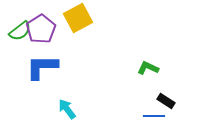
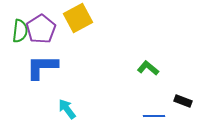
green semicircle: rotated 45 degrees counterclockwise
green L-shape: rotated 15 degrees clockwise
black rectangle: moved 17 px right; rotated 12 degrees counterclockwise
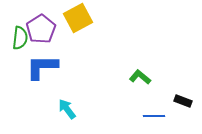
green semicircle: moved 7 px down
green L-shape: moved 8 px left, 9 px down
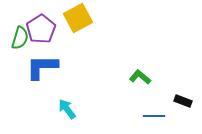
green semicircle: rotated 10 degrees clockwise
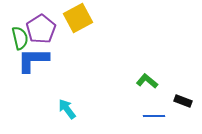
green semicircle: rotated 30 degrees counterclockwise
blue L-shape: moved 9 px left, 7 px up
green L-shape: moved 7 px right, 4 px down
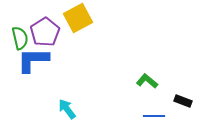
purple pentagon: moved 4 px right, 3 px down
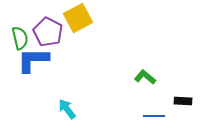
purple pentagon: moved 3 px right; rotated 12 degrees counterclockwise
green L-shape: moved 2 px left, 4 px up
black rectangle: rotated 18 degrees counterclockwise
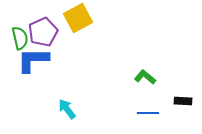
purple pentagon: moved 5 px left; rotated 20 degrees clockwise
blue line: moved 6 px left, 3 px up
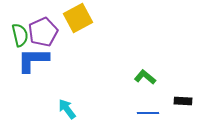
green semicircle: moved 3 px up
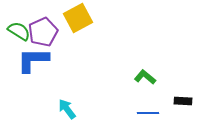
green semicircle: moved 1 px left, 4 px up; rotated 45 degrees counterclockwise
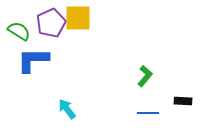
yellow square: rotated 28 degrees clockwise
purple pentagon: moved 8 px right, 9 px up
green L-shape: moved 1 px up; rotated 90 degrees clockwise
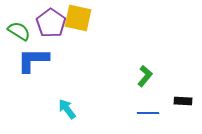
yellow square: rotated 12 degrees clockwise
purple pentagon: rotated 12 degrees counterclockwise
